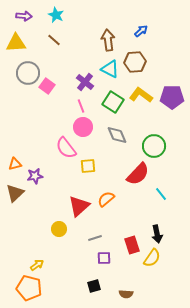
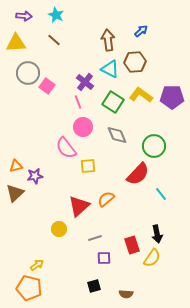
pink line: moved 3 px left, 4 px up
orange triangle: moved 1 px right, 2 px down
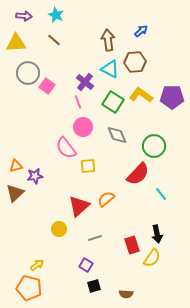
purple square: moved 18 px left, 7 px down; rotated 32 degrees clockwise
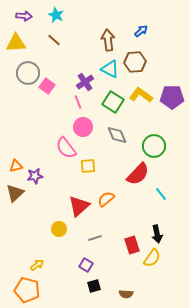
purple cross: rotated 18 degrees clockwise
orange pentagon: moved 2 px left, 2 px down
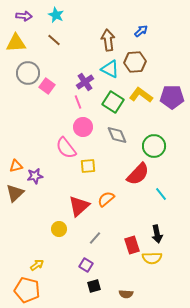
gray line: rotated 32 degrees counterclockwise
yellow semicircle: rotated 54 degrees clockwise
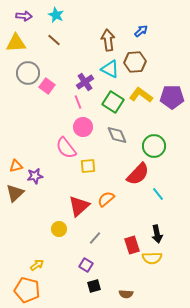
cyan line: moved 3 px left
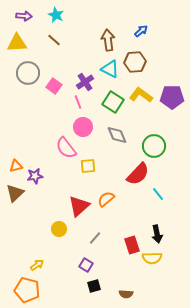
yellow triangle: moved 1 px right
pink square: moved 7 px right
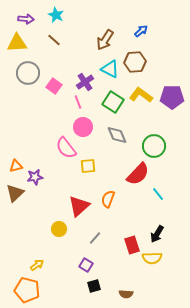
purple arrow: moved 2 px right, 3 px down
brown arrow: moved 3 px left; rotated 140 degrees counterclockwise
purple star: moved 1 px down
orange semicircle: moved 2 px right; rotated 30 degrees counterclockwise
black arrow: rotated 42 degrees clockwise
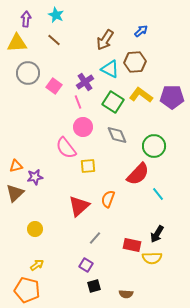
purple arrow: rotated 91 degrees counterclockwise
yellow circle: moved 24 px left
red rectangle: rotated 60 degrees counterclockwise
